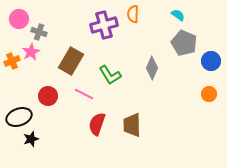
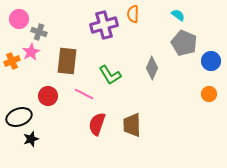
brown rectangle: moved 4 px left; rotated 24 degrees counterclockwise
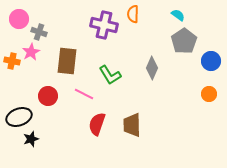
purple cross: rotated 28 degrees clockwise
gray pentagon: moved 2 px up; rotated 15 degrees clockwise
orange cross: rotated 35 degrees clockwise
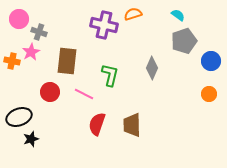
orange semicircle: rotated 72 degrees clockwise
gray pentagon: rotated 15 degrees clockwise
green L-shape: rotated 135 degrees counterclockwise
red circle: moved 2 px right, 4 px up
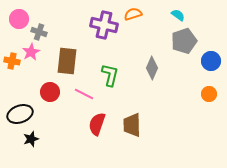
black ellipse: moved 1 px right, 3 px up
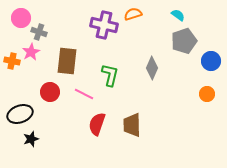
pink circle: moved 2 px right, 1 px up
orange circle: moved 2 px left
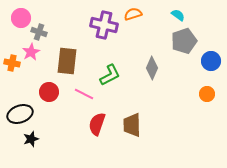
orange cross: moved 2 px down
green L-shape: rotated 50 degrees clockwise
red circle: moved 1 px left
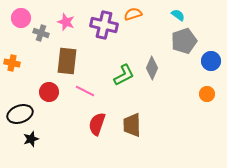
gray cross: moved 2 px right, 1 px down
pink star: moved 35 px right, 30 px up; rotated 24 degrees counterclockwise
green L-shape: moved 14 px right
pink line: moved 1 px right, 3 px up
